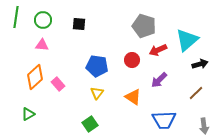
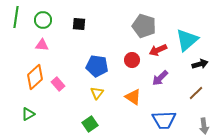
purple arrow: moved 1 px right, 2 px up
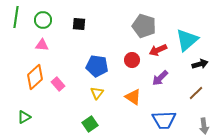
green triangle: moved 4 px left, 3 px down
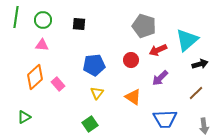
red circle: moved 1 px left
blue pentagon: moved 3 px left, 1 px up; rotated 15 degrees counterclockwise
blue trapezoid: moved 1 px right, 1 px up
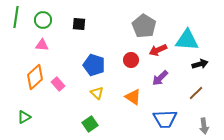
gray pentagon: rotated 15 degrees clockwise
cyan triangle: rotated 45 degrees clockwise
blue pentagon: rotated 25 degrees clockwise
yellow triangle: rotated 24 degrees counterclockwise
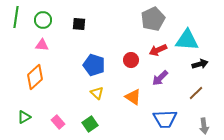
gray pentagon: moved 9 px right, 7 px up; rotated 15 degrees clockwise
pink rectangle: moved 38 px down
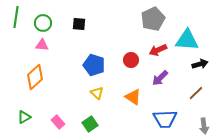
green circle: moved 3 px down
